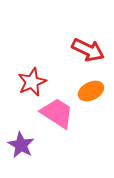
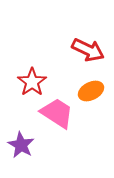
red star: rotated 12 degrees counterclockwise
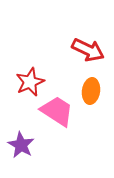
red star: moved 2 px left; rotated 12 degrees clockwise
orange ellipse: rotated 55 degrees counterclockwise
pink trapezoid: moved 2 px up
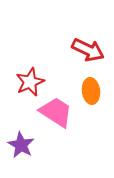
orange ellipse: rotated 15 degrees counterclockwise
pink trapezoid: moved 1 px left, 1 px down
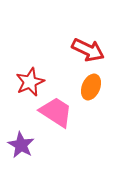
orange ellipse: moved 4 px up; rotated 30 degrees clockwise
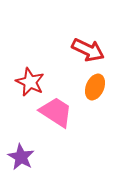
red star: rotated 24 degrees counterclockwise
orange ellipse: moved 4 px right
purple star: moved 12 px down
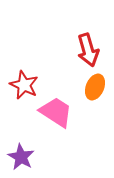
red arrow: rotated 48 degrees clockwise
red star: moved 6 px left, 3 px down
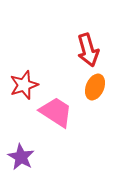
red star: rotated 28 degrees clockwise
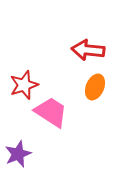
red arrow: rotated 112 degrees clockwise
pink trapezoid: moved 5 px left
purple star: moved 3 px left, 3 px up; rotated 20 degrees clockwise
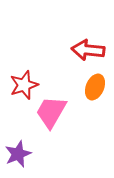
pink trapezoid: rotated 93 degrees counterclockwise
